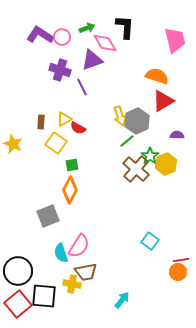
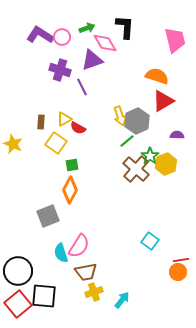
yellow cross: moved 22 px right, 8 px down; rotated 30 degrees counterclockwise
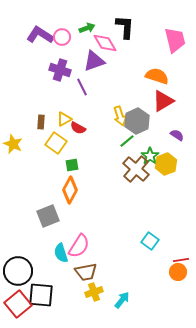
purple triangle: moved 2 px right, 1 px down
purple semicircle: rotated 32 degrees clockwise
black square: moved 3 px left, 1 px up
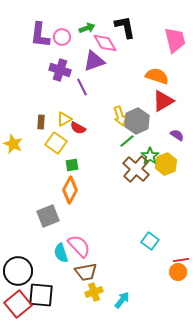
black L-shape: rotated 15 degrees counterclockwise
purple L-shape: rotated 116 degrees counterclockwise
pink semicircle: rotated 75 degrees counterclockwise
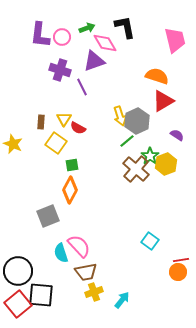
yellow triangle: rotated 28 degrees counterclockwise
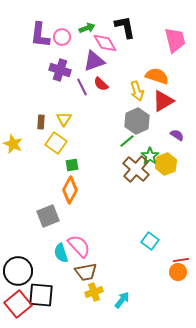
yellow arrow: moved 17 px right, 25 px up
red semicircle: moved 23 px right, 44 px up; rotated 14 degrees clockwise
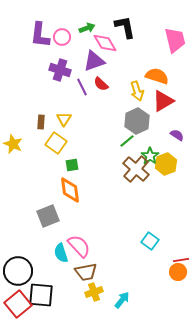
orange diamond: rotated 36 degrees counterclockwise
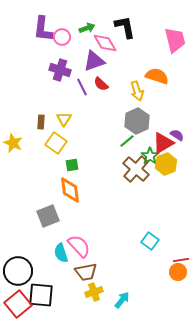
purple L-shape: moved 3 px right, 6 px up
red triangle: moved 42 px down
yellow star: moved 1 px up
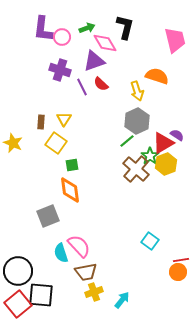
black L-shape: rotated 25 degrees clockwise
